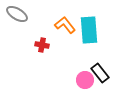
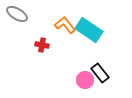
cyan rectangle: rotated 52 degrees counterclockwise
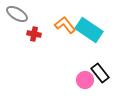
red cross: moved 8 px left, 11 px up
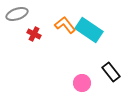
gray ellipse: rotated 50 degrees counterclockwise
red cross: rotated 16 degrees clockwise
black rectangle: moved 11 px right, 1 px up
pink circle: moved 3 px left, 3 px down
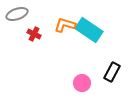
orange L-shape: rotated 35 degrees counterclockwise
black rectangle: moved 1 px right; rotated 66 degrees clockwise
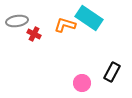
gray ellipse: moved 7 px down; rotated 10 degrees clockwise
cyan rectangle: moved 12 px up
